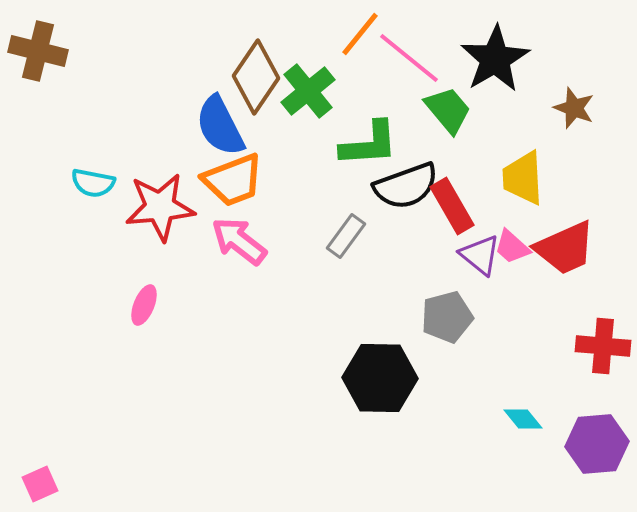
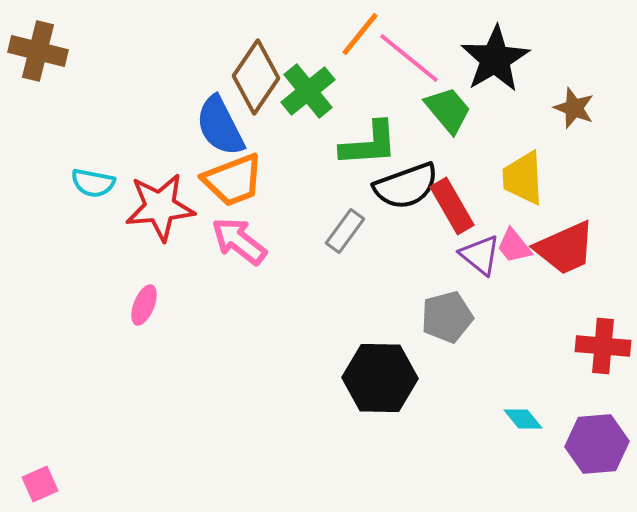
gray rectangle: moved 1 px left, 5 px up
pink trapezoid: moved 2 px right, 1 px up; rotated 9 degrees clockwise
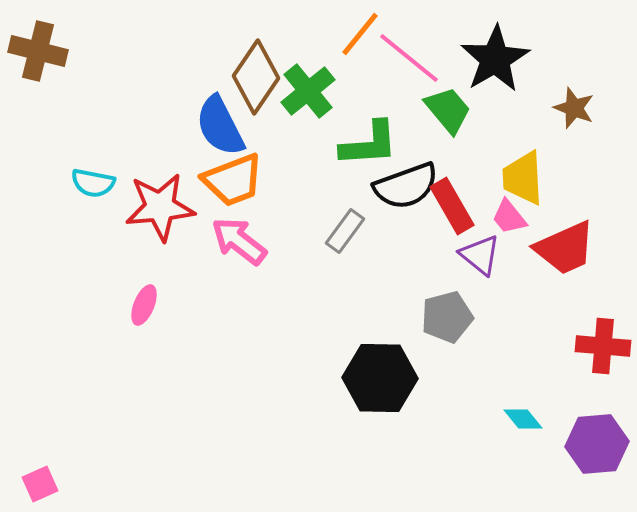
pink trapezoid: moved 5 px left, 29 px up
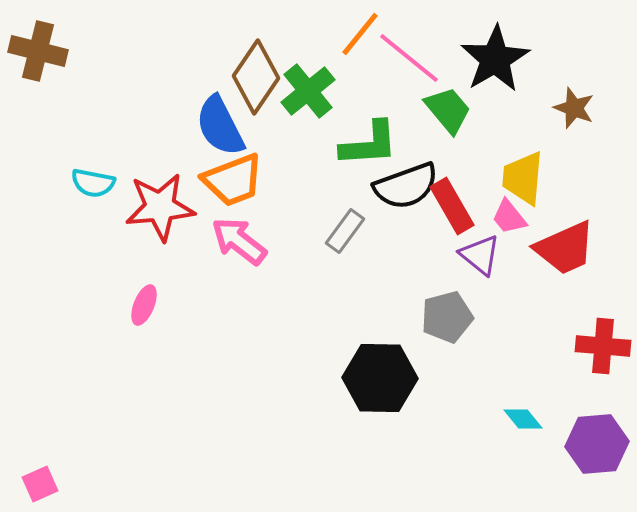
yellow trapezoid: rotated 8 degrees clockwise
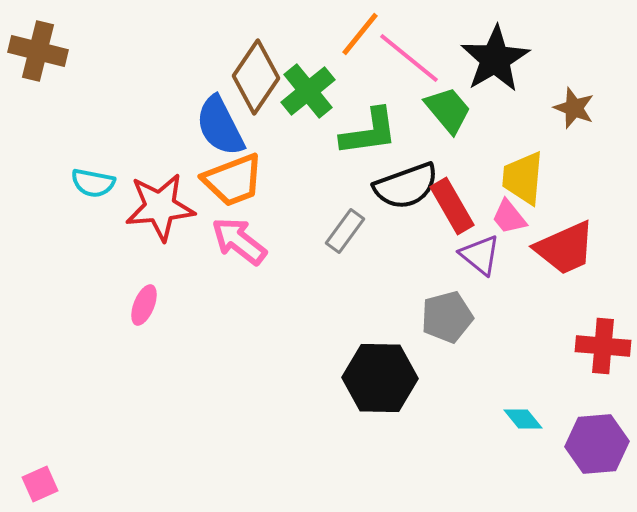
green L-shape: moved 12 px up; rotated 4 degrees counterclockwise
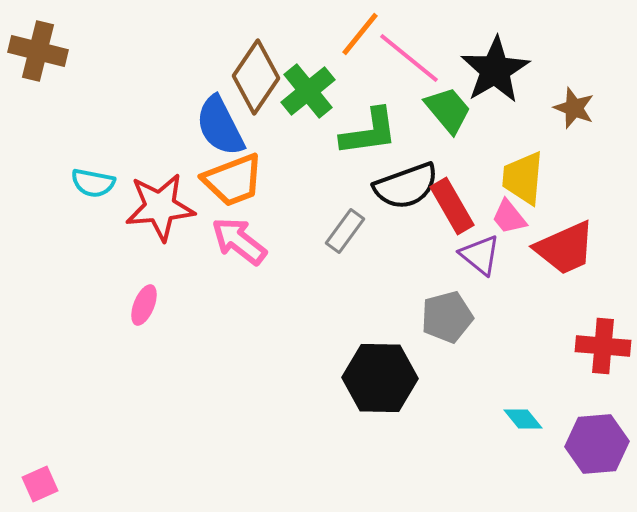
black star: moved 11 px down
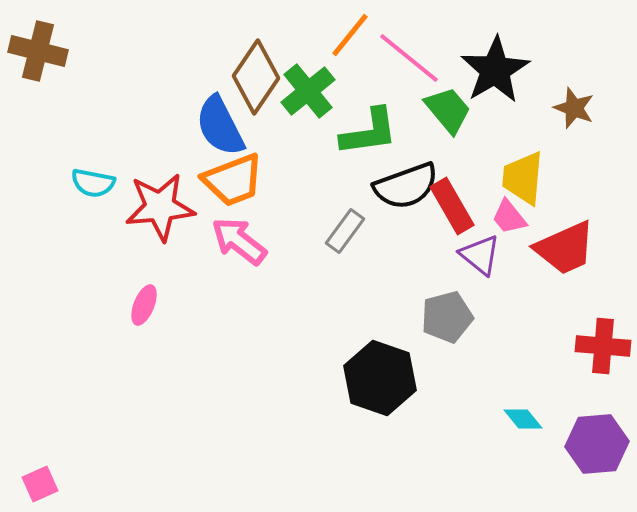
orange line: moved 10 px left, 1 px down
black hexagon: rotated 18 degrees clockwise
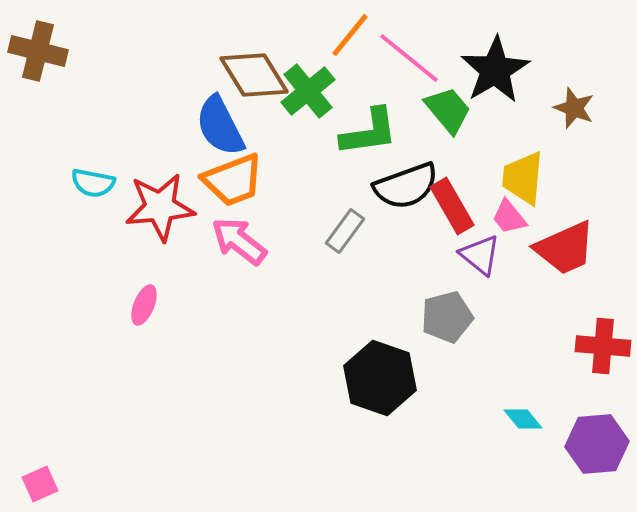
brown diamond: moved 2 px left, 2 px up; rotated 66 degrees counterclockwise
